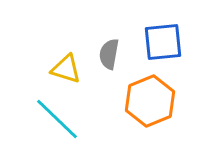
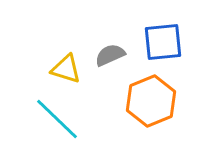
gray semicircle: moved 1 px right, 1 px down; rotated 56 degrees clockwise
orange hexagon: moved 1 px right
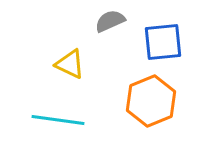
gray semicircle: moved 34 px up
yellow triangle: moved 4 px right, 5 px up; rotated 8 degrees clockwise
cyan line: moved 1 px right, 1 px down; rotated 36 degrees counterclockwise
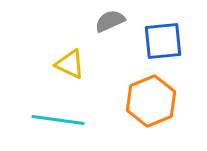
blue square: moved 1 px up
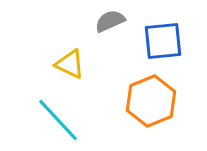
cyan line: rotated 39 degrees clockwise
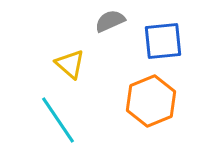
yellow triangle: rotated 16 degrees clockwise
cyan line: rotated 9 degrees clockwise
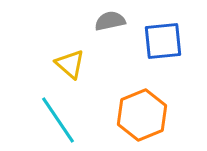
gray semicircle: rotated 12 degrees clockwise
orange hexagon: moved 9 px left, 14 px down
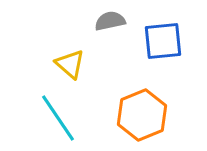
cyan line: moved 2 px up
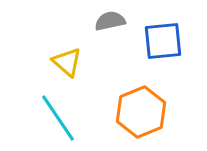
yellow triangle: moved 3 px left, 2 px up
orange hexagon: moved 1 px left, 3 px up
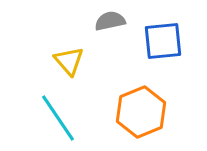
yellow triangle: moved 2 px right, 1 px up; rotated 8 degrees clockwise
